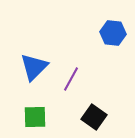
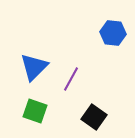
green square: moved 6 px up; rotated 20 degrees clockwise
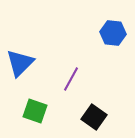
blue triangle: moved 14 px left, 4 px up
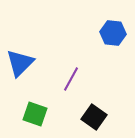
green square: moved 3 px down
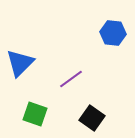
purple line: rotated 25 degrees clockwise
black square: moved 2 px left, 1 px down
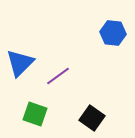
purple line: moved 13 px left, 3 px up
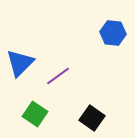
green square: rotated 15 degrees clockwise
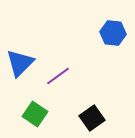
black square: rotated 20 degrees clockwise
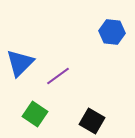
blue hexagon: moved 1 px left, 1 px up
black square: moved 3 px down; rotated 25 degrees counterclockwise
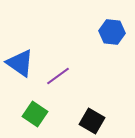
blue triangle: rotated 40 degrees counterclockwise
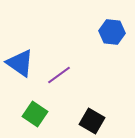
purple line: moved 1 px right, 1 px up
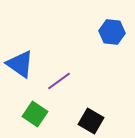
blue triangle: moved 1 px down
purple line: moved 6 px down
black square: moved 1 px left
